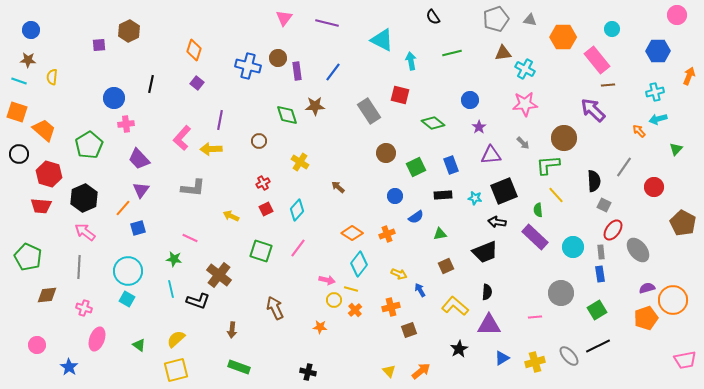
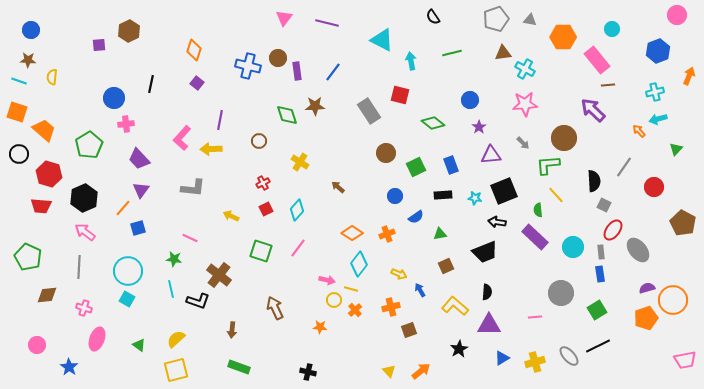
blue hexagon at (658, 51): rotated 20 degrees counterclockwise
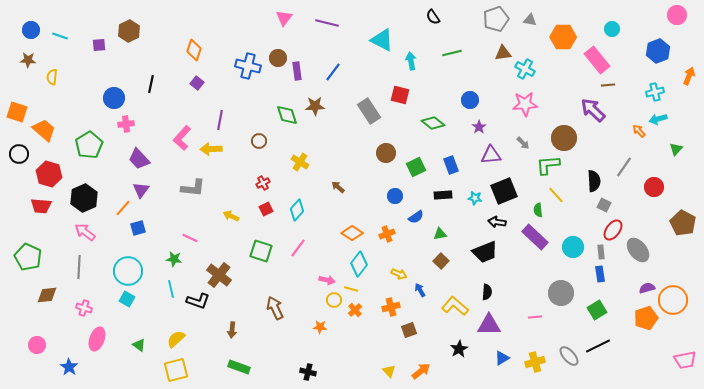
cyan line at (19, 81): moved 41 px right, 45 px up
brown square at (446, 266): moved 5 px left, 5 px up; rotated 21 degrees counterclockwise
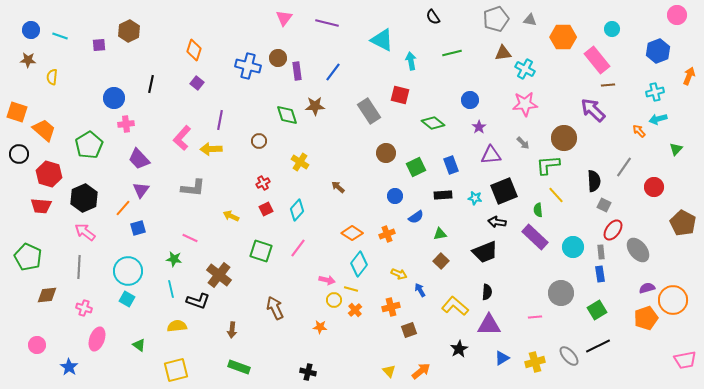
yellow semicircle at (176, 339): moved 1 px right, 13 px up; rotated 36 degrees clockwise
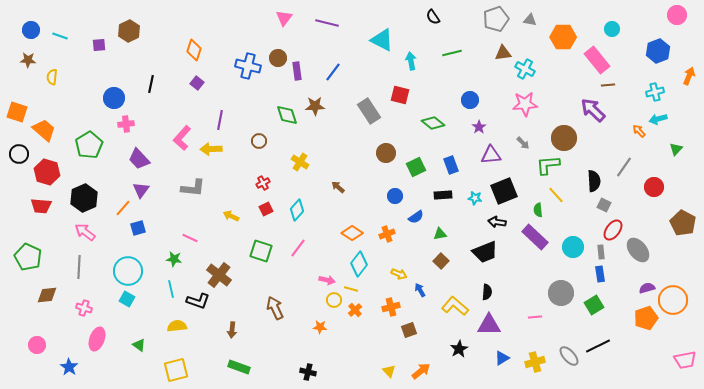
red hexagon at (49, 174): moved 2 px left, 2 px up
green square at (597, 310): moved 3 px left, 5 px up
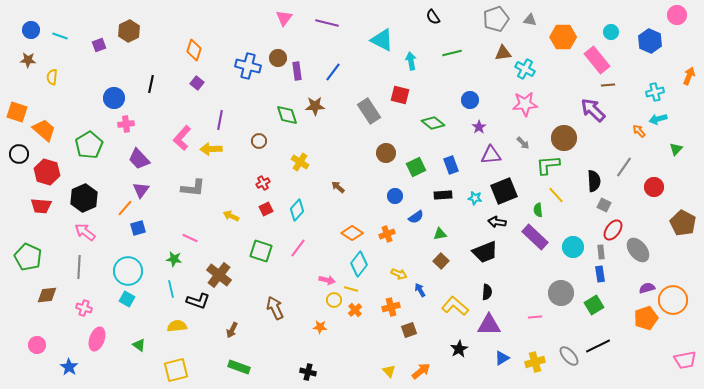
cyan circle at (612, 29): moved 1 px left, 3 px down
purple square at (99, 45): rotated 16 degrees counterclockwise
blue hexagon at (658, 51): moved 8 px left, 10 px up; rotated 15 degrees counterclockwise
orange line at (123, 208): moved 2 px right
brown arrow at (232, 330): rotated 21 degrees clockwise
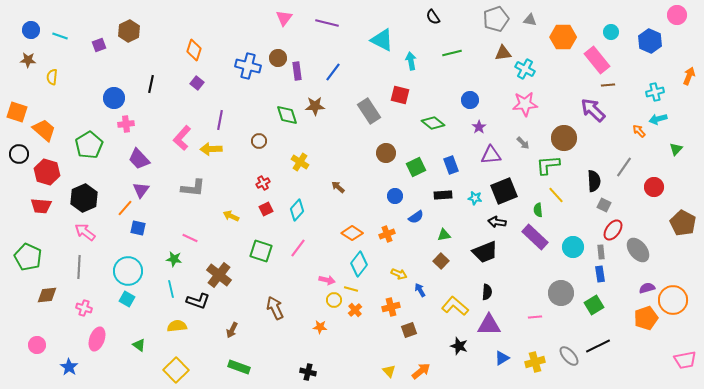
blue square at (138, 228): rotated 28 degrees clockwise
green triangle at (440, 234): moved 4 px right, 1 px down
black star at (459, 349): moved 3 px up; rotated 24 degrees counterclockwise
yellow square at (176, 370): rotated 30 degrees counterclockwise
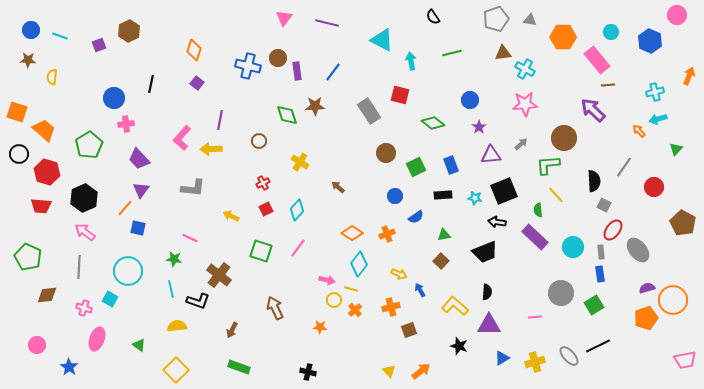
gray arrow at (523, 143): moved 2 px left, 1 px down; rotated 88 degrees counterclockwise
cyan square at (127, 299): moved 17 px left
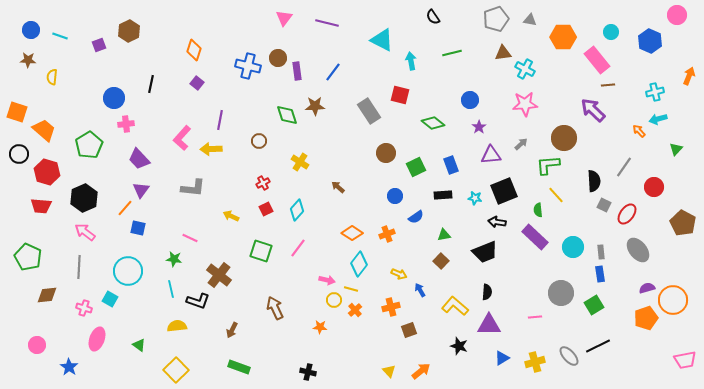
red ellipse at (613, 230): moved 14 px right, 16 px up
